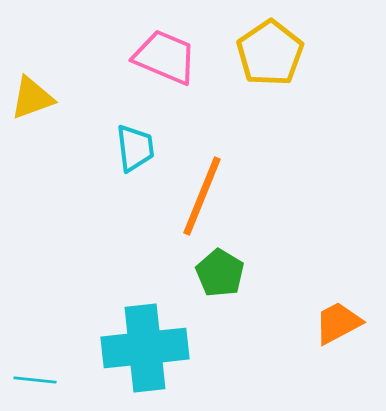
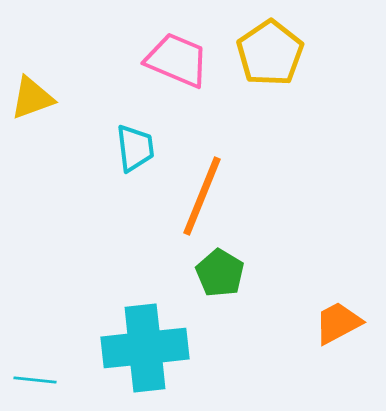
pink trapezoid: moved 12 px right, 3 px down
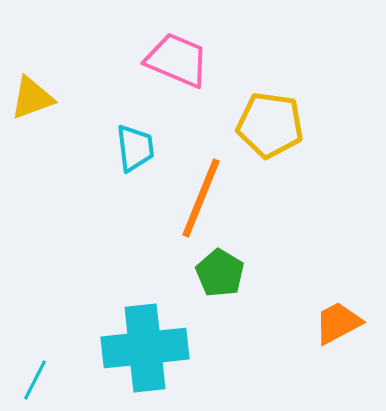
yellow pentagon: moved 72 px down; rotated 30 degrees counterclockwise
orange line: moved 1 px left, 2 px down
cyan line: rotated 69 degrees counterclockwise
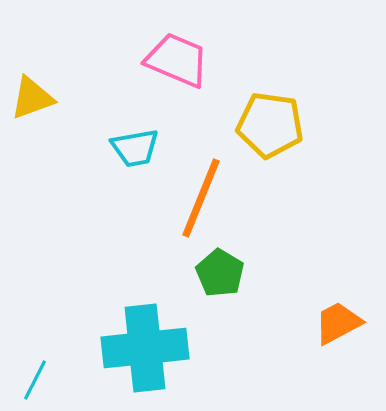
cyan trapezoid: rotated 87 degrees clockwise
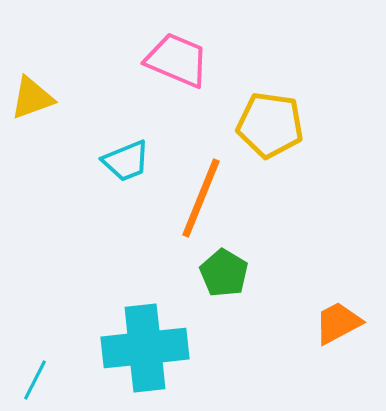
cyan trapezoid: moved 9 px left, 13 px down; rotated 12 degrees counterclockwise
green pentagon: moved 4 px right
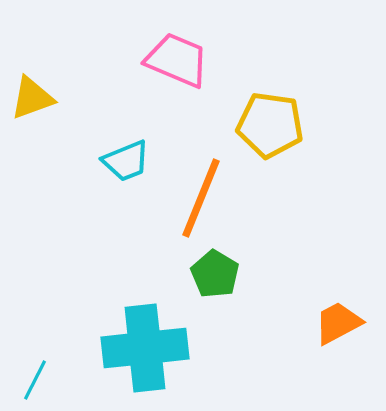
green pentagon: moved 9 px left, 1 px down
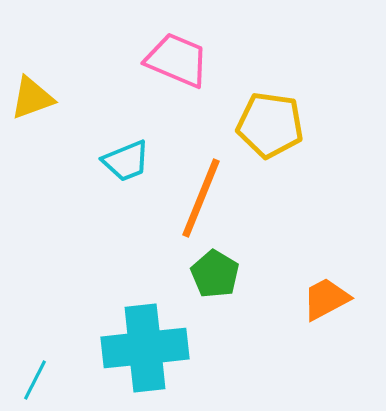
orange trapezoid: moved 12 px left, 24 px up
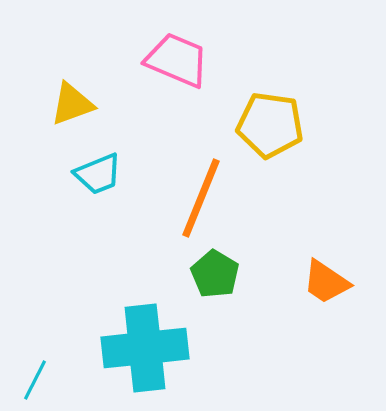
yellow triangle: moved 40 px right, 6 px down
cyan trapezoid: moved 28 px left, 13 px down
orange trapezoid: moved 17 px up; rotated 118 degrees counterclockwise
